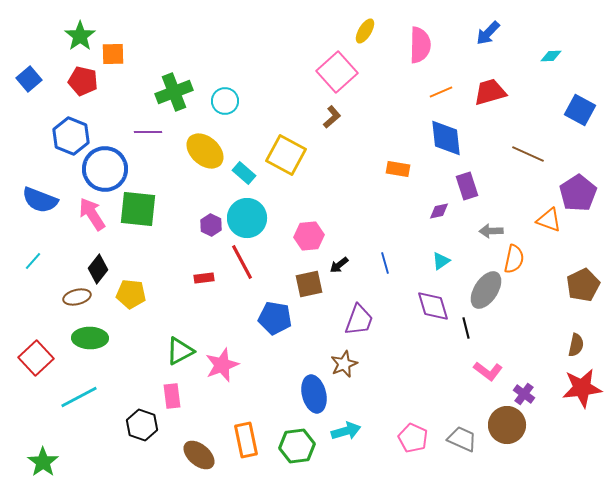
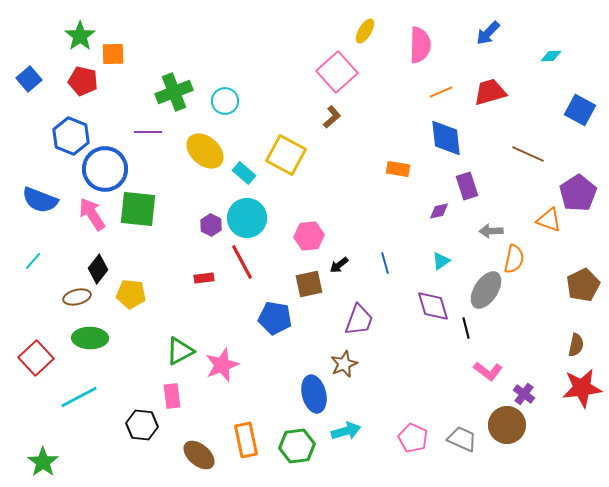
black hexagon at (142, 425): rotated 12 degrees counterclockwise
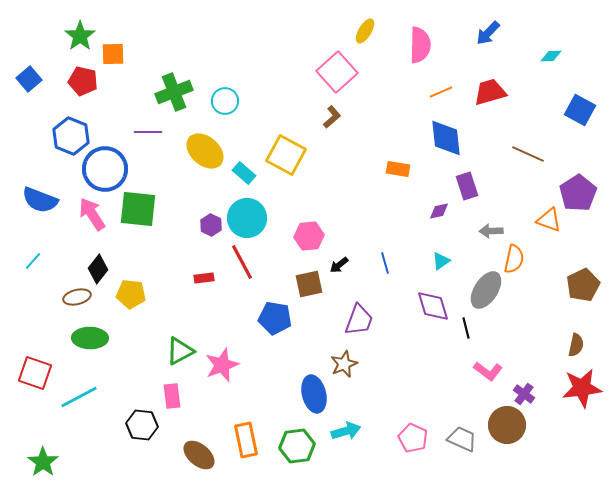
red square at (36, 358): moved 1 px left, 15 px down; rotated 28 degrees counterclockwise
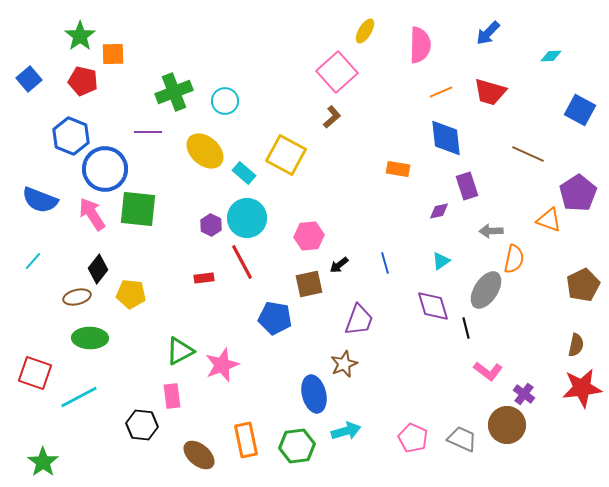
red trapezoid at (490, 92): rotated 148 degrees counterclockwise
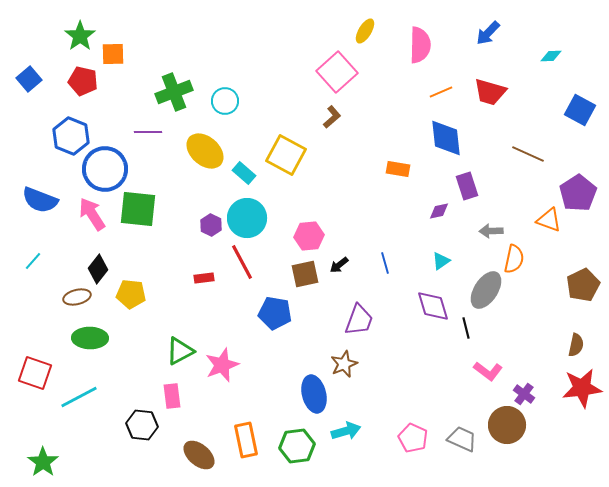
brown square at (309, 284): moved 4 px left, 10 px up
blue pentagon at (275, 318): moved 5 px up
